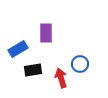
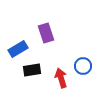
purple rectangle: rotated 18 degrees counterclockwise
blue circle: moved 3 px right, 2 px down
black rectangle: moved 1 px left
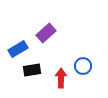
purple rectangle: rotated 66 degrees clockwise
red arrow: rotated 18 degrees clockwise
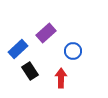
blue rectangle: rotated 12 degrees counterclockwise
blue circle: moved 10 px left, 15 px up
black rectangle: moved 2 px left, 1 px down; rotated 66 degrees clockwise
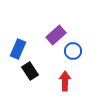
purple rectangle: moved 10 px right, 2 px down
blue rectangle: rotated 24 degrees counterclockwise
red arrow: moved 4 px right, 3 px down
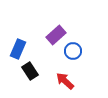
red arrow: rotated 48 degrees counterclockwise
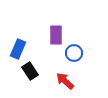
purple rectangle: rotated 48 degrees counterclockwise
blue circle: moved 1 px right, 2 px down
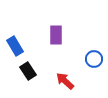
blue rectangle: moved 3 px left, 3 px up; rotated 54 degrees counterclockwise
blue circle: moved 20 px right, 6 px down
black rectangle: moved 2 px left
